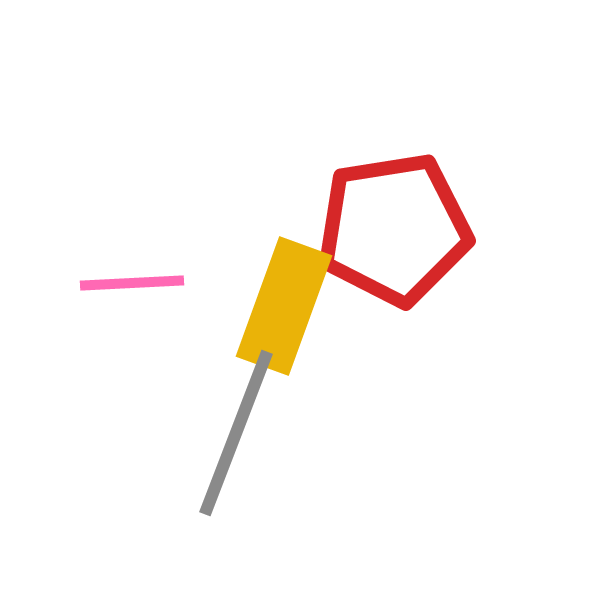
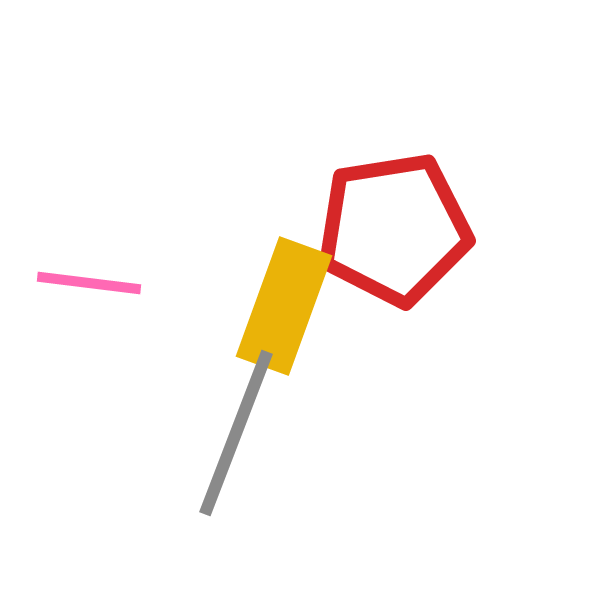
pink line: moved 43 px left; rotated 10 degrees clockwise
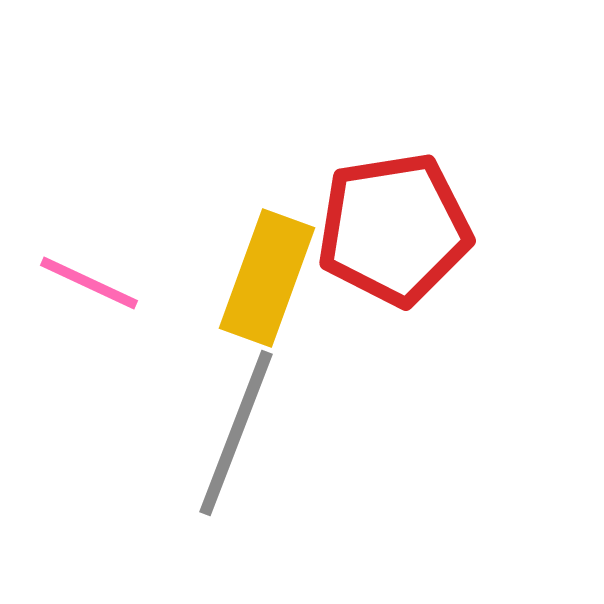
pink line: rotated 18 degrees clockwise
yellow rectangle: moved 17 px left, 28 px up
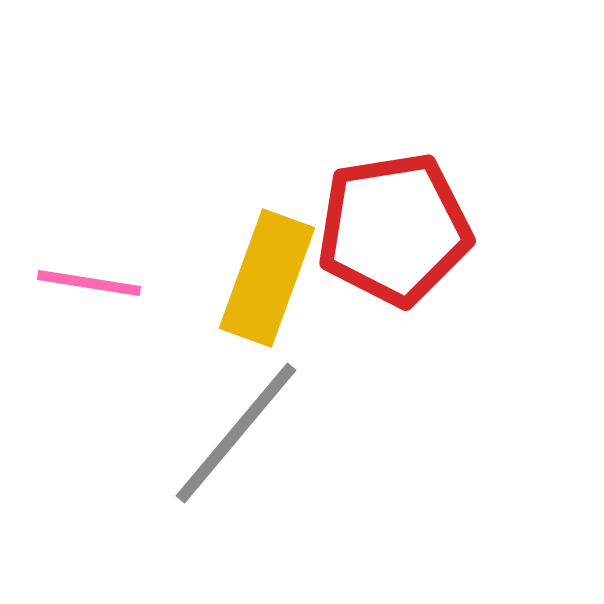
pink line: rotated 16 degrees counterclockwise
gray line: rotated 19 degrees clockwise
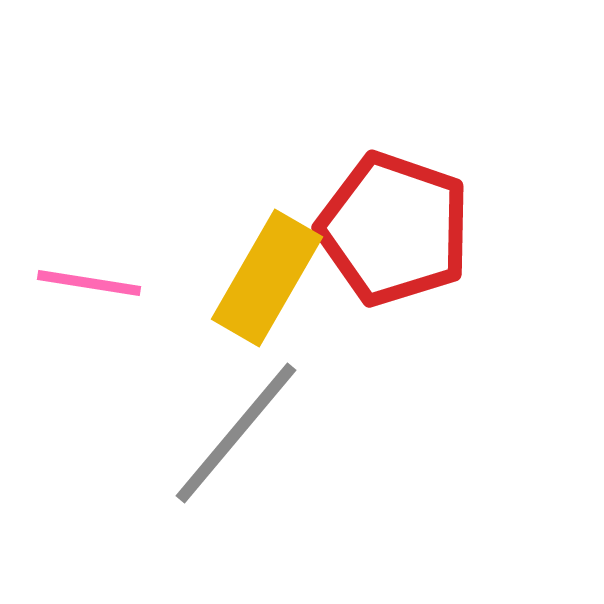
red pentagon: rotated 28 degrees clockwise
yellow rectangle: rotated 10 degrees clockwise
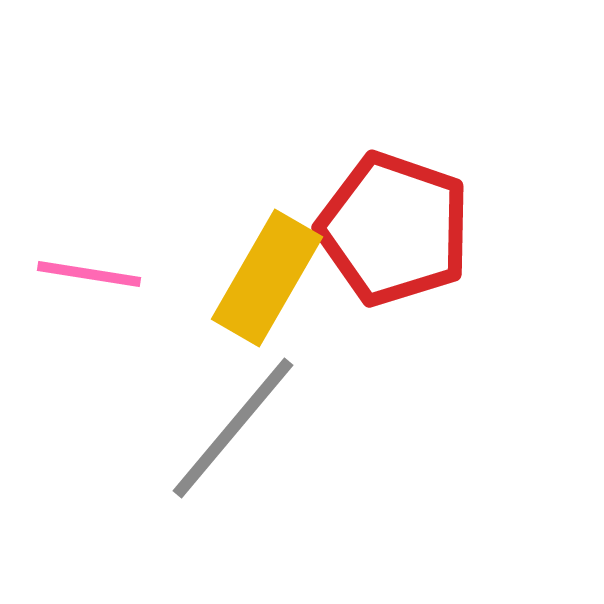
pink line: moved 9 px up
gray line: moved 3 px left, 5 px up
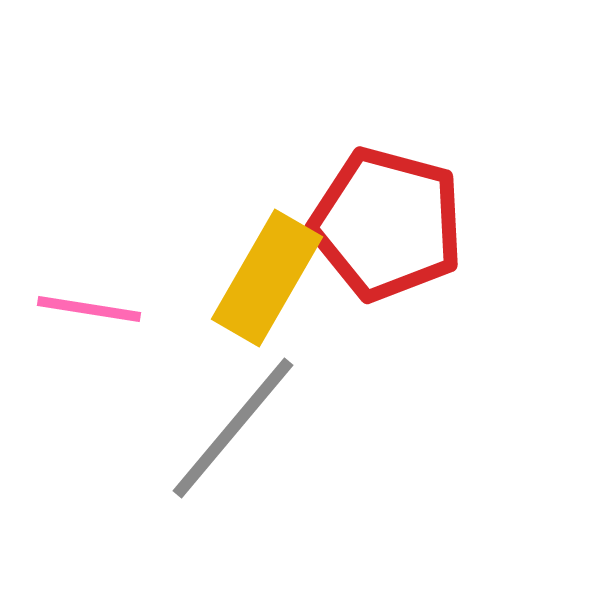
red pentagon: moved 7 px left, 5 px up; rotated 4 degrees counterclockwise
pink line: moved 35 px down
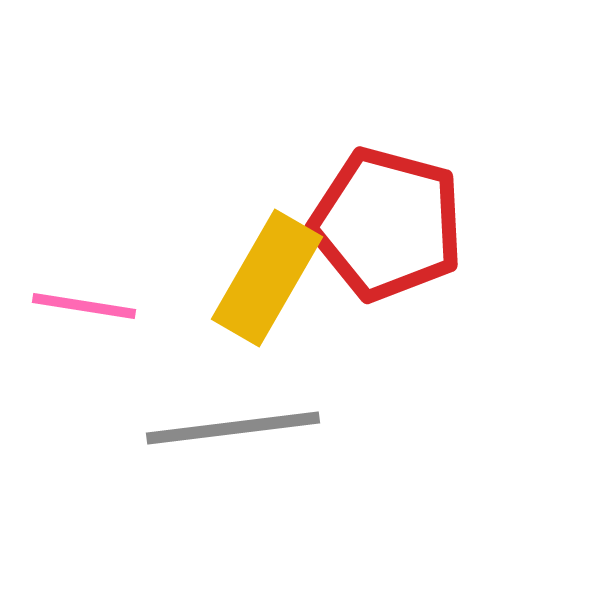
pink line: moved 5 px left, 3 px up
gray line: rotated 43 degrees clockwise
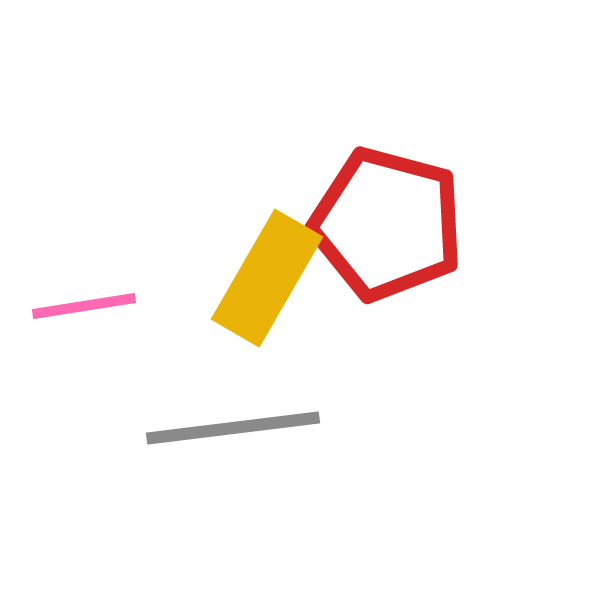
pink line: rotated 18 degrees counterclockwise
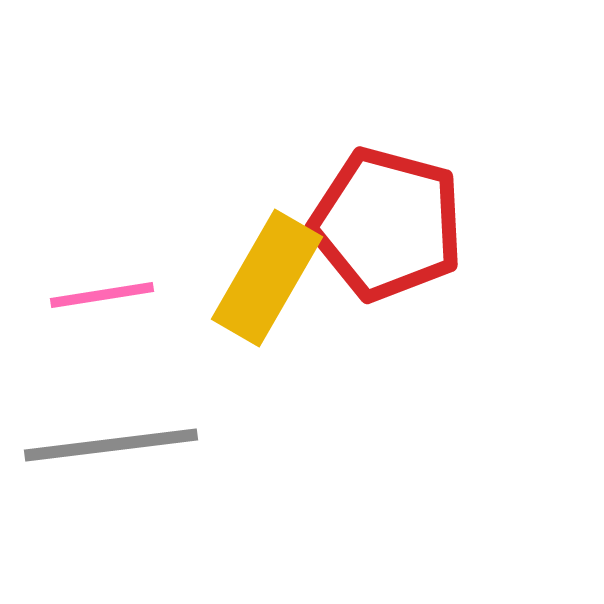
pink line: moved 18 px right, 11 px up
gray line: moved 122 px left, 17 px down
